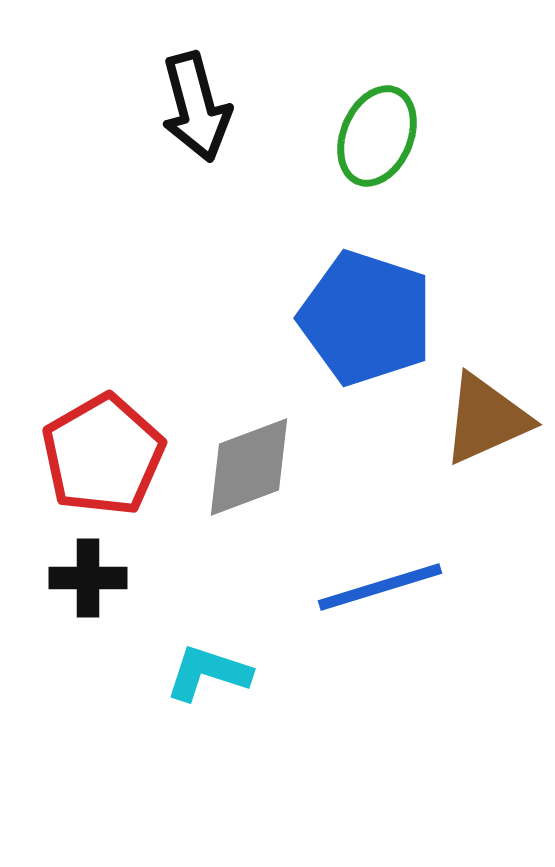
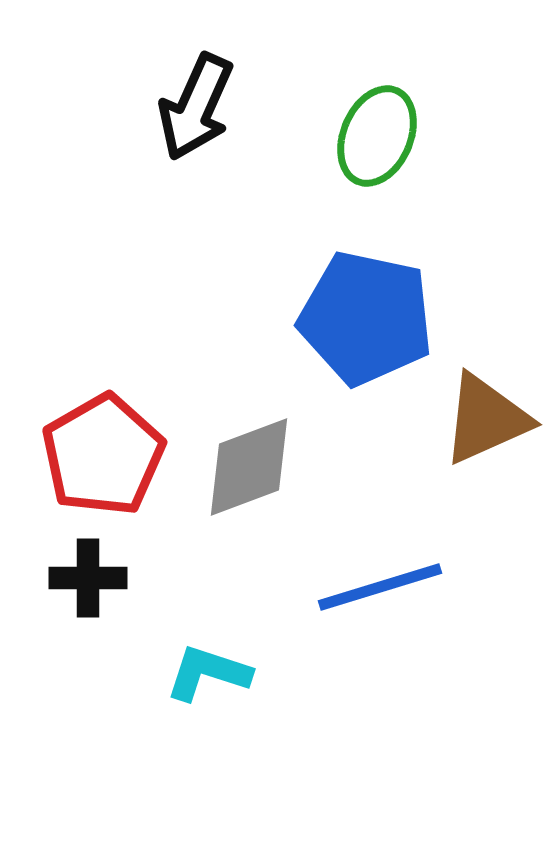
black arrow: rotated 39 degrees clockwise
blue pentagon: rotated 6 degrees counterclockwise
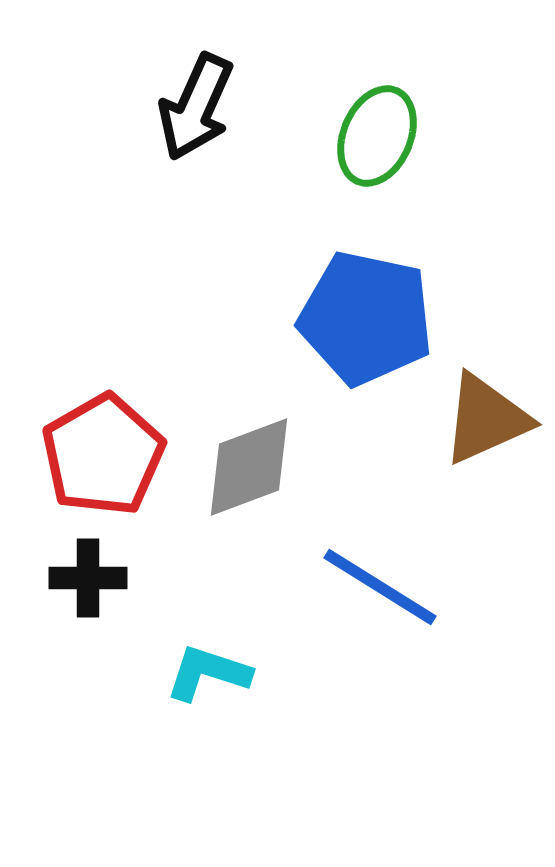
blue line: rotated 49 degrees clockwise
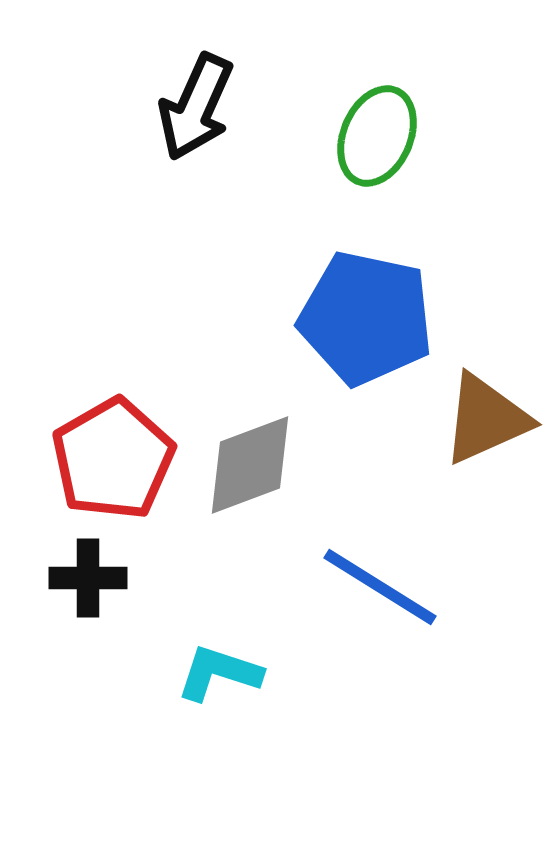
red pentagon: moved 10 px right, 4 px down
gray diamond: moved 1 px right, 2 px up
cyan L-shape: moved 11 px right
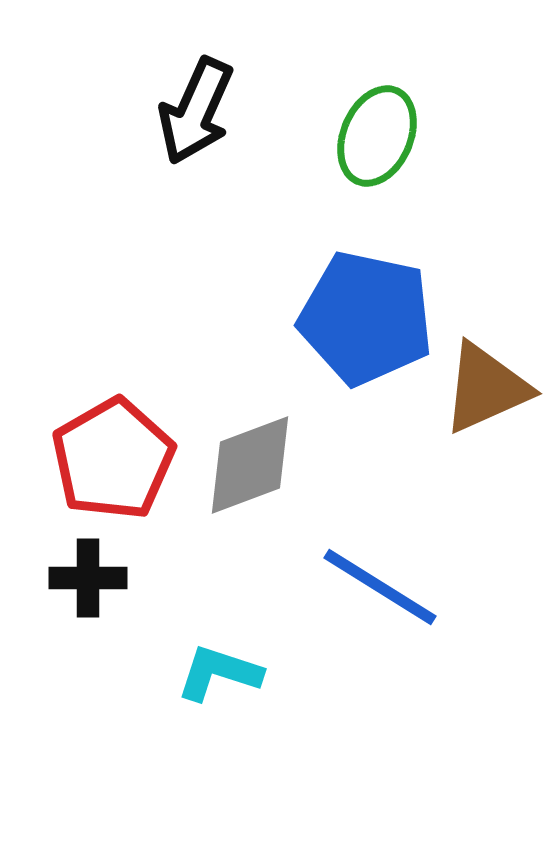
black arrow: moved 4 px down
brown triangle: moved 31 px up
